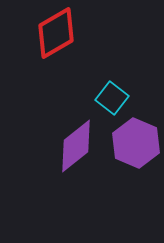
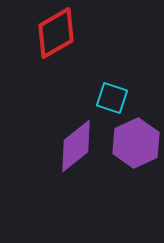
cyan square: rotated 20 degrees counterclockwise
purple hexagon: rotated 12 degrees clockwise
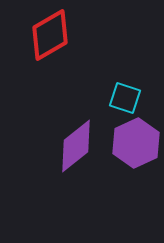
red diamond: moved 6 px left, 2 px down
cyan square: moved 13 px right
